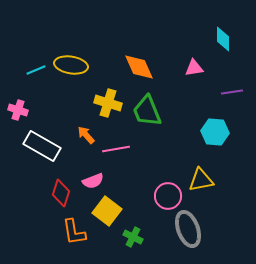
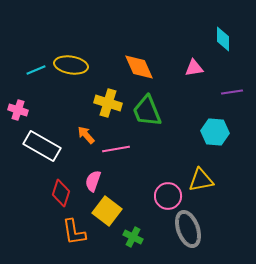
pink semicircle: rotated 130 degrees clockwise
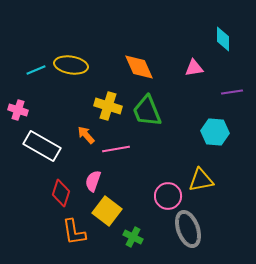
yellow cross: moved 3 px down
